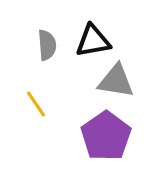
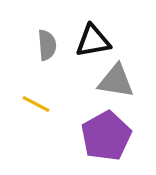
yellow line: rotated 28 degrees counterclockwise
purple pentagon: rotated 6 degrees clockwise
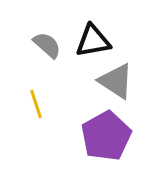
gray semicircle: rotated 44 degrees counterclockwise
gray triangle: rotated 24 degrees clockwise
yellow line: rotated 44 degrees clockwise
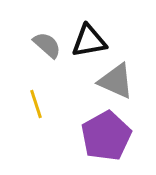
black triangle: moved 4 px left
gray triangle: rotated 9 degrees counterclockwise
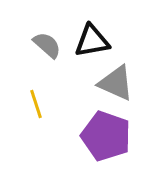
black triangle: moved 3 px right
gray triangle: moved 2 px down
purple pentagon: rotated 24 degrees counterclockwise
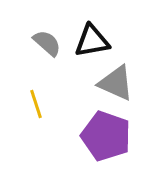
gray semicircle: moved 2 px up
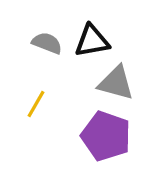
gray semicircle: rotated 20 degrees counterclockwise
gray triangle: rotated 9 degrees counterclockwise
yellow line: rotated 48 degrees clockwise
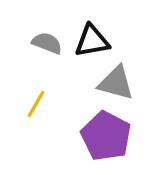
purple pentagon: rotated 9 degrees clockwise
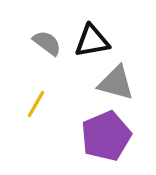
gray semicircle: rotated 16 degrees clockwise
purple pentagon: rotated 21 degrees clockwise
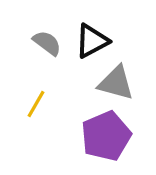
black triangle: rotated 18 degrees counterclockwise
